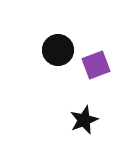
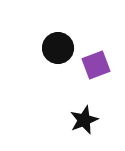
black circle: moved 2 px up
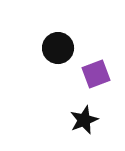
purple square: moved 9 px down
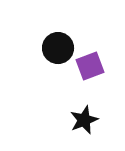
purple square: moved 6 px left, 8 px up
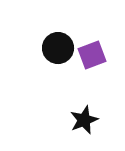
purple square: moved 2 px right, 11 px up
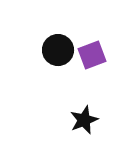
black circle: moved 2 px down
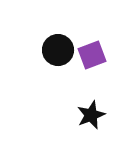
black star: moved 7 px right, 5 px up
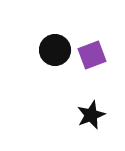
black circle: moved 3 px left
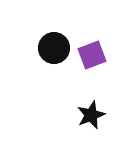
black circle: moved 1 px left, 2 px up
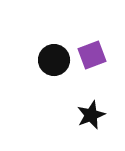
black circle: moved 12 px down
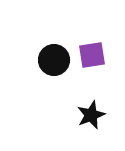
purple square: rotated 12 degrees clockwise
